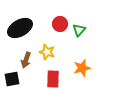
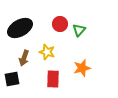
brown arrow: moved 2 px left, 2 px up
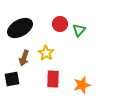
yellow star: moved 1 px left, 1 px down; rotated 14 degrees clockwise
orange star: moved 17 px down
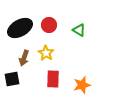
red circle: moved 11 px left, 1 px down
green triangle: rotated 40 degrees counterclockwise
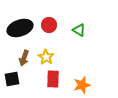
black ellipse: rotated 10 degrees clockwise
yellow star: moved 4 px down
